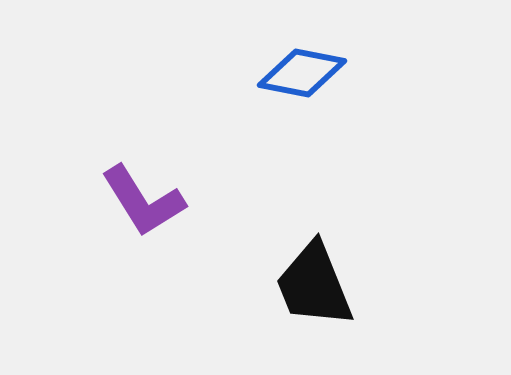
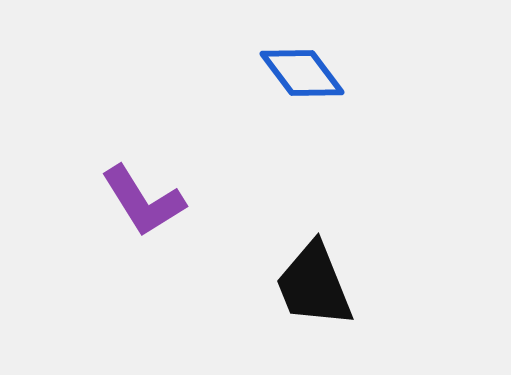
blue diamond: rotated 42 degrees clockwise
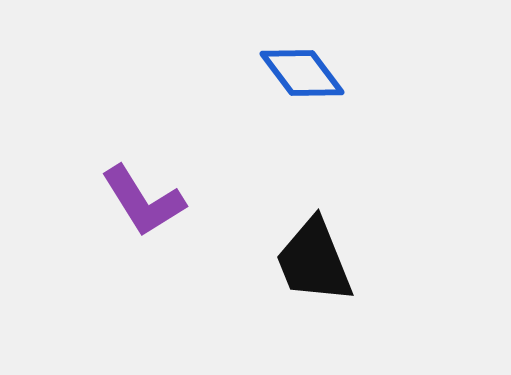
black trapezoid: moved 24 px up
